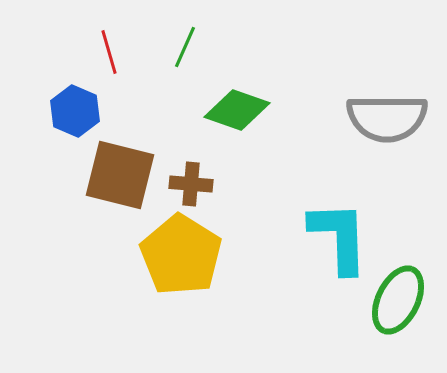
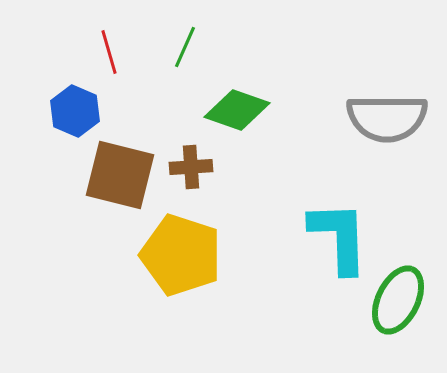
brown cross: moved 17 px up; rotated 9 degrees counterclockwise
yellow pentagon: rotated 14 degrees counterclockwise
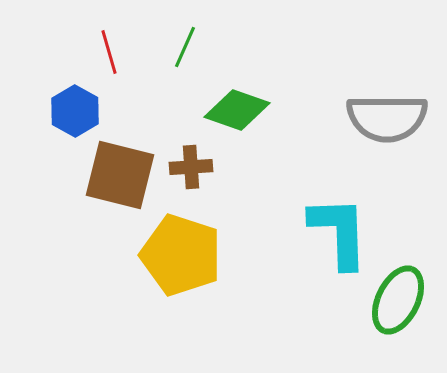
blue hexagon: rotated 6 degrees clockwise
cyan L-shape: moved 5 px up
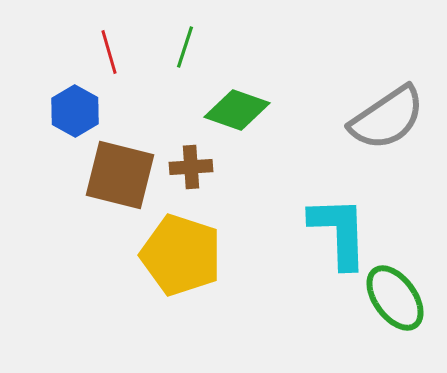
green line: rotated 6 degrees counterclockwise
gray semicircle: rotated 34 degrees counterclockwise
green ellipse: moved 3 px left, 2 px up; rotated 62 degrees counterclockwise
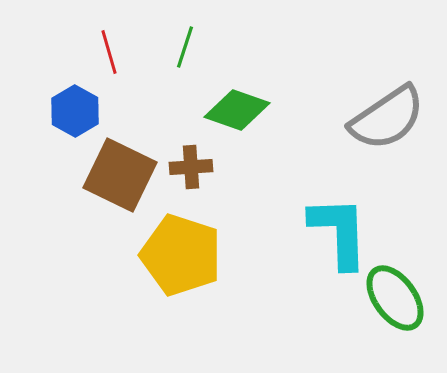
brown square: rotated 12 degrees clockwise
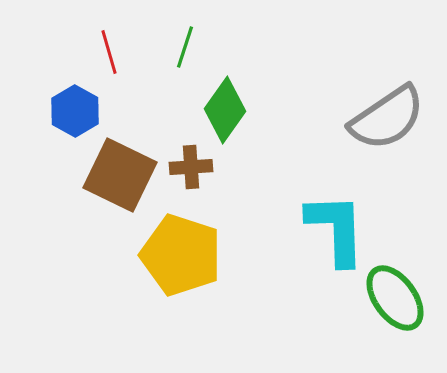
green diamond: moved 12 px left; rotated 74 degrees counterclockwise
cyan L-shape: moved 3 px left, 3 px up
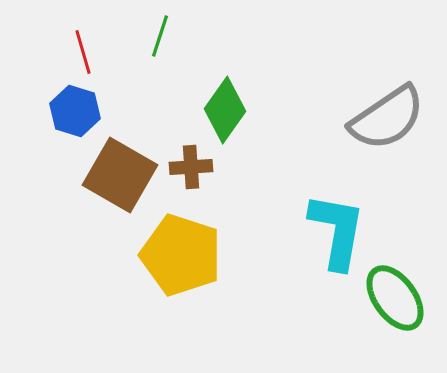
green line: moved 25 px left, 11 px up
red line: moved 26 px left
blue hexagon: rotated 12 degrees counterclockwise
brown square: rotated 4 degrees clockwise
cyan L-shape: moved 1 px right, 2 px down; rotated 12 degrees clockwise
